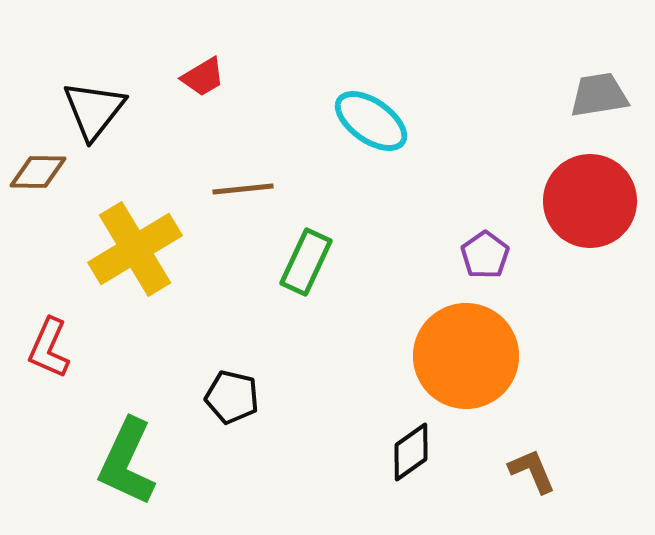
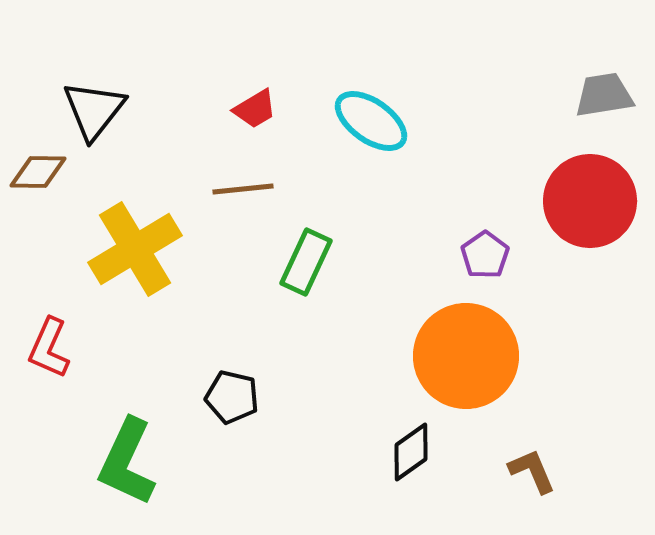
red trapezoid: moved 52 px right, 32 px down
gray trapezoid: moved 5 px right
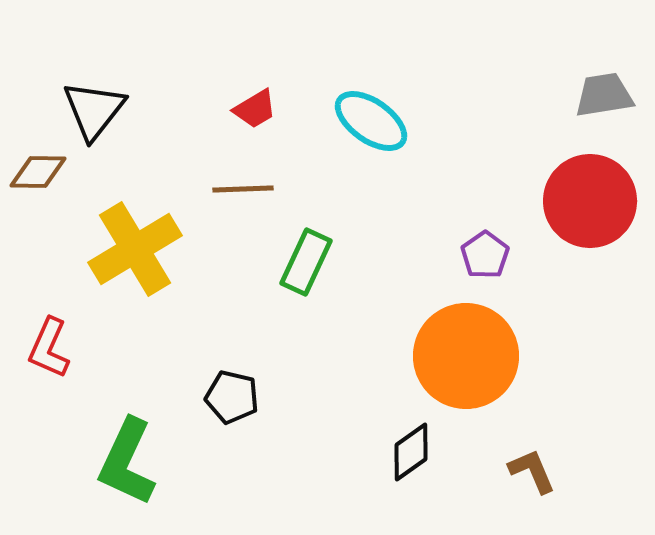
brown line: rotated 4 degrees clockwise
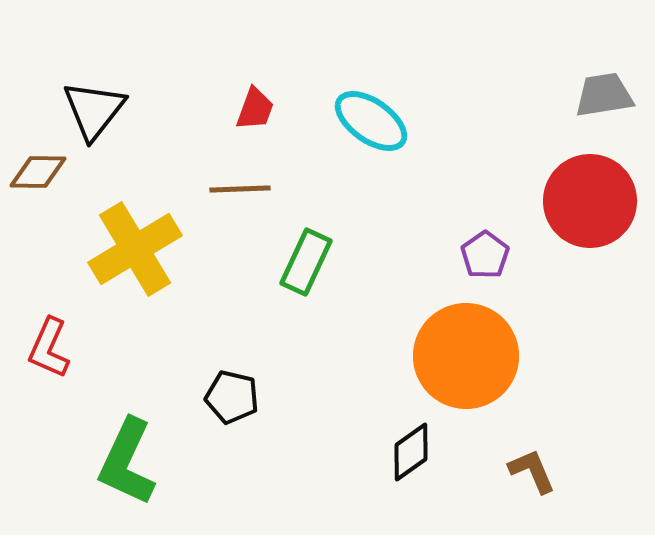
red trapezoid: rotated 39 degrees counterclockwise
brown line: moved 3 px left
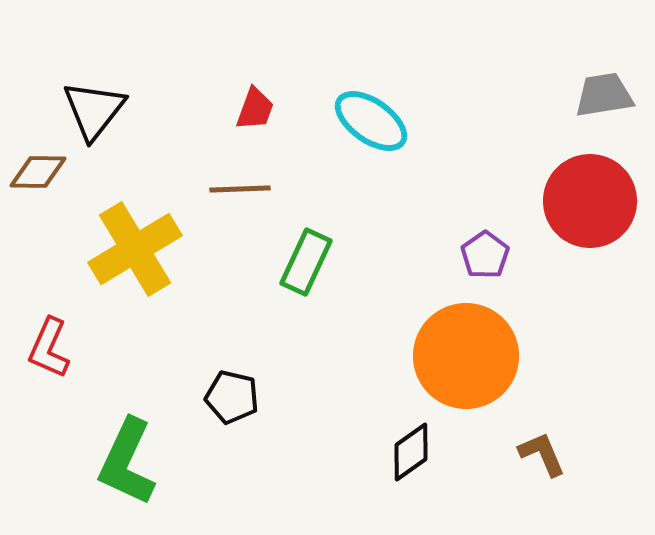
brown L-shape: moved 10 px right, 17 px up
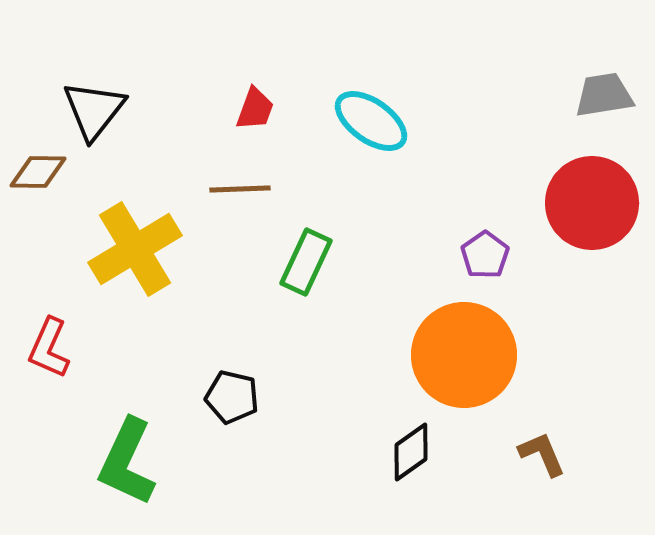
red circle: moved 2 px right, 2 px down
orange circle: moved 2 px left, 1 px up
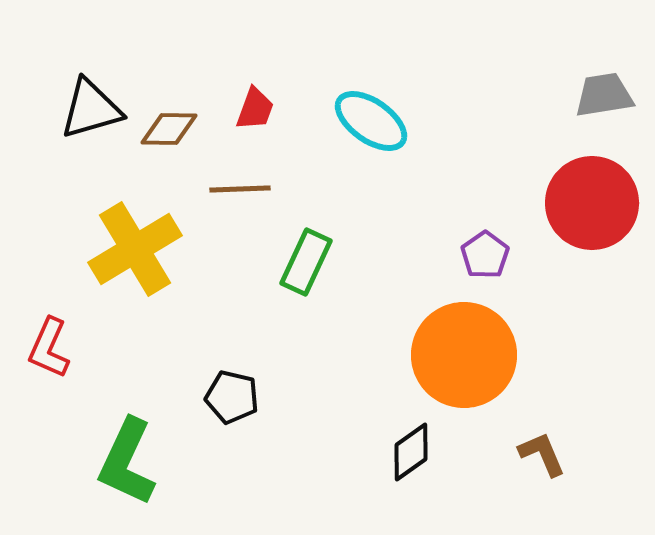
black triangle: moved 3 px left, 1 px up; rotated 36 degrees clockwise
brown diamond: moved 131 px right, 43 px up
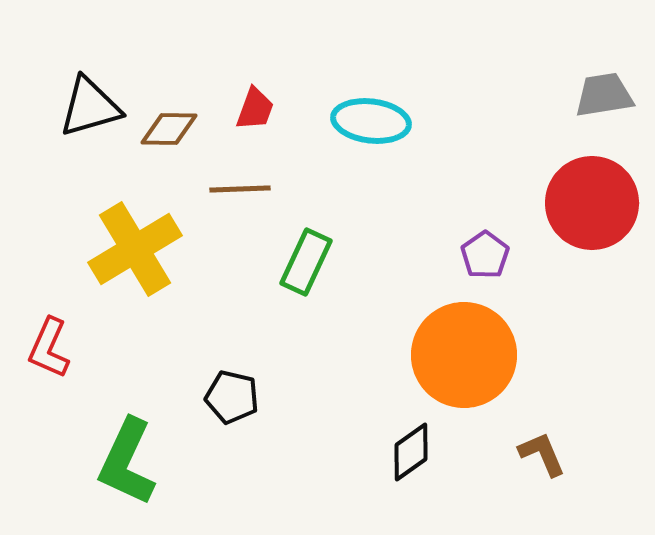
black triangle: moved 1 px left, 2 px up
cyan ellipse: rotated 28 degrees counterclockwise
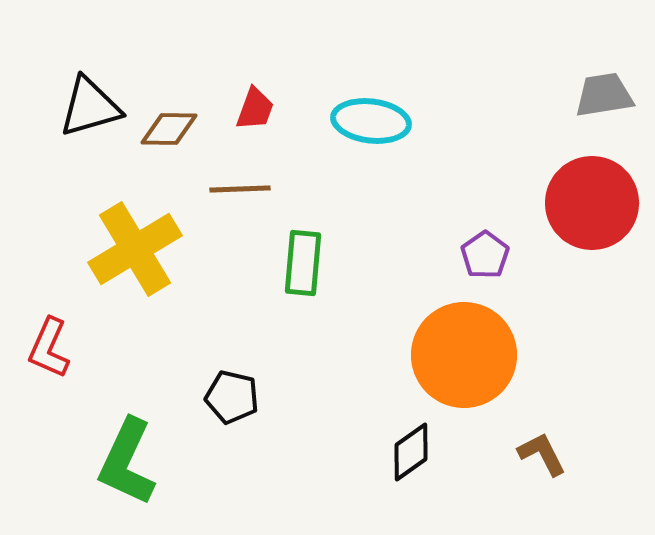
green rectangle: moved 3 px left, 1 px down; rotated 20 degrees counterclockwise
brown L-shape: rotated 4 degrees counterclockwise
